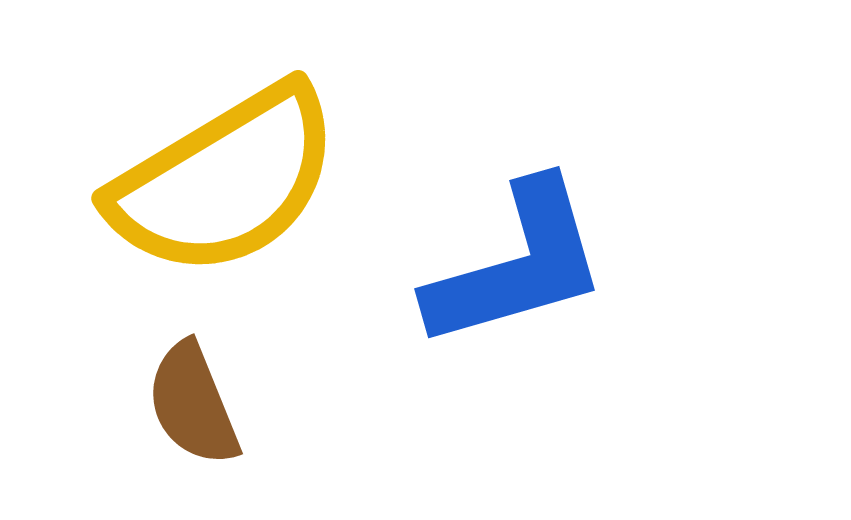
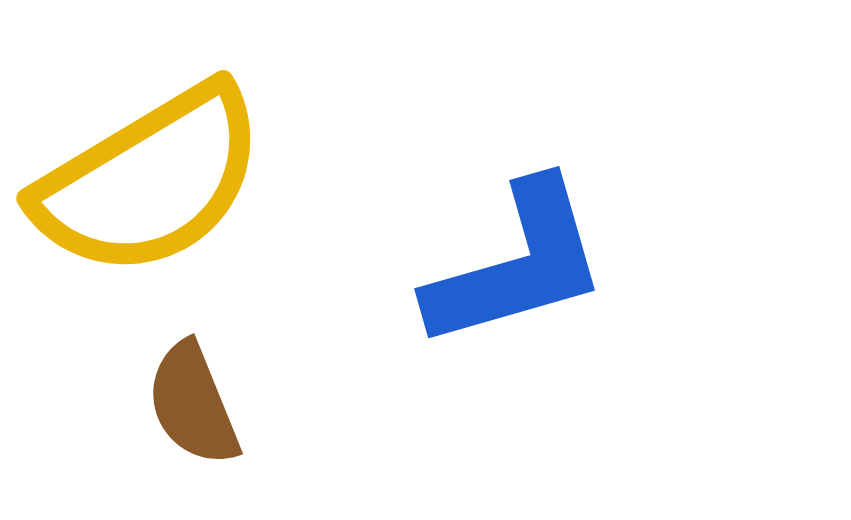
yellow semicircle: moved 75 px left
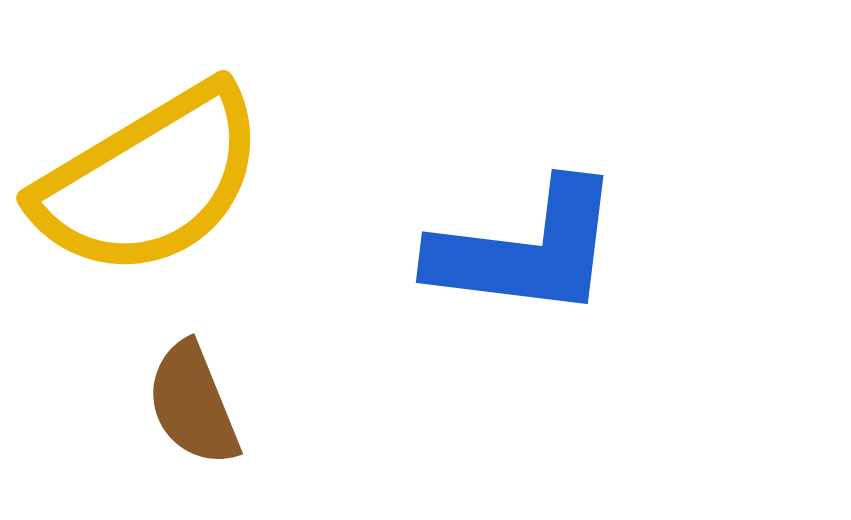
blue L-shape: moved 9 px right, 15 px up; rotated 23 degrees clockwise
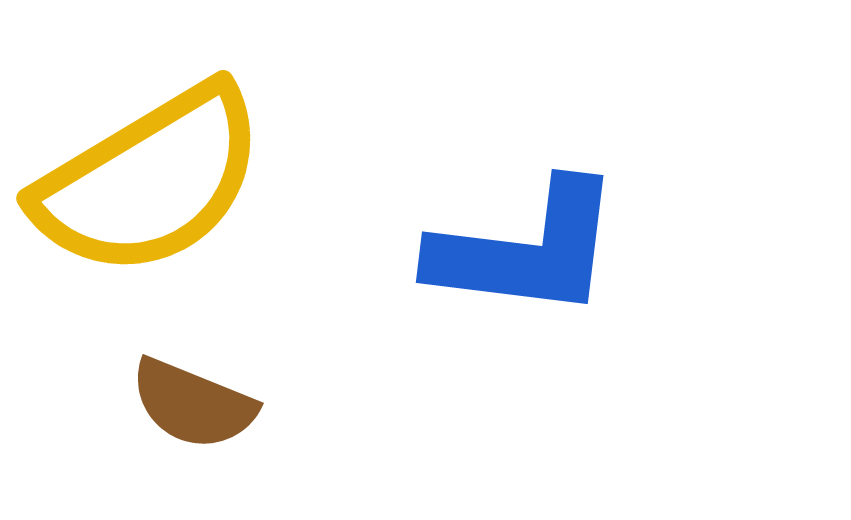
brown semicircle: rotated 46 degrees counterclockwise
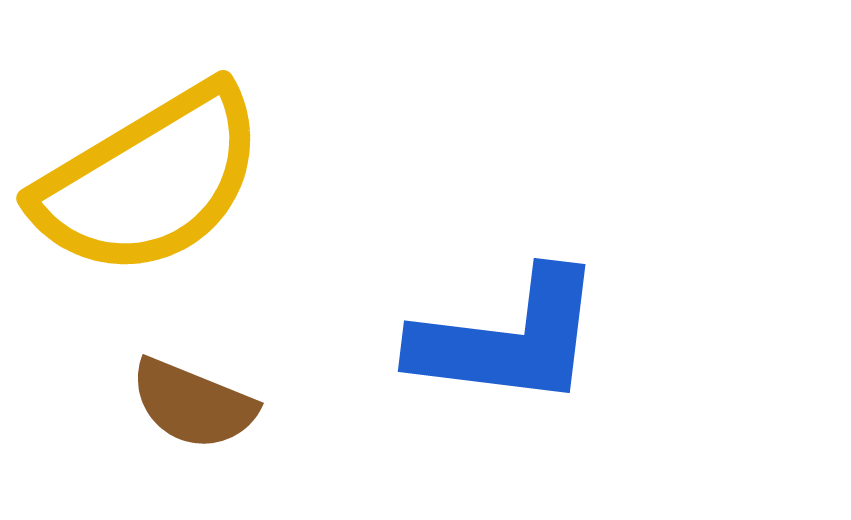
blue L-shape: moved 18 px left, 89 px down
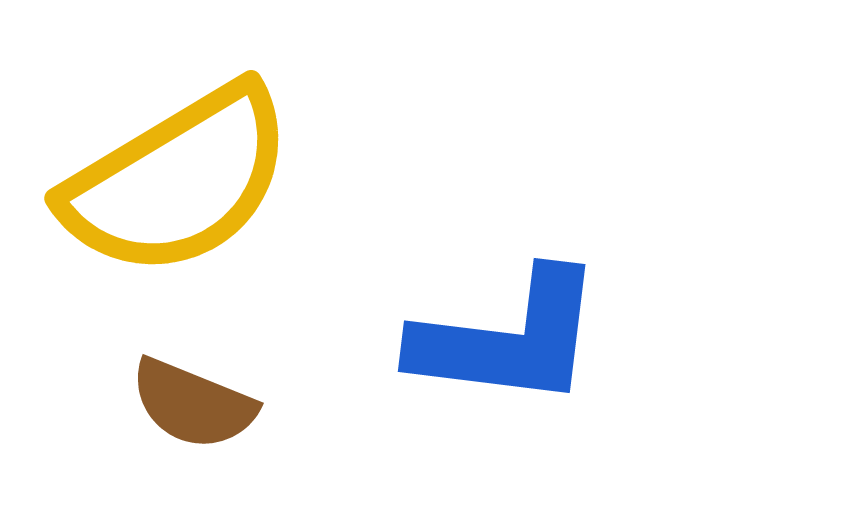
yellow semicircle: moved 28 px right
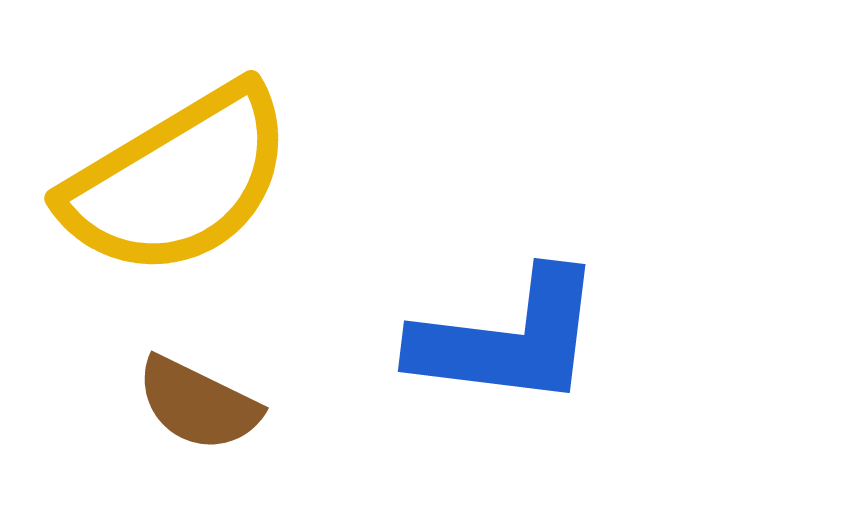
brown semicircle: moved 5 px right; rotated 4 degrees clockwise
